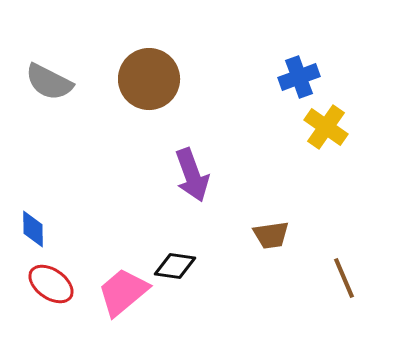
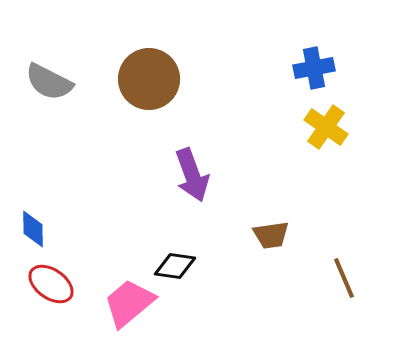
blue cross: moved 15 px right, 9 px up; rotated 9 degrees clockwise
pink trapezoid: moved 6 px right, 11 px down
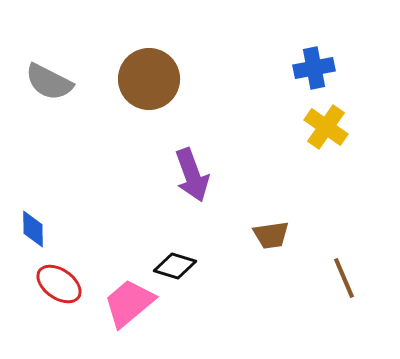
black diamond: rotated 9 degrees clockwise
red ellipse: moved 8 px right
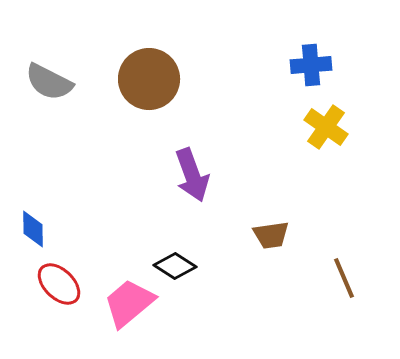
blue cross: moved 3 px left, 3 px up; rotated 6 degrees clockwise
black diamond: rotated 15 degrees clockwise
red ellipse: rotated 9 degrees clockwise
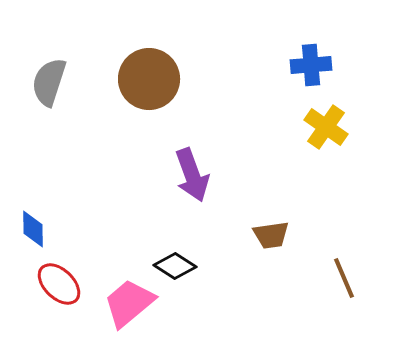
gray semicircle: rotated 81 degrees clockwise
